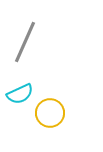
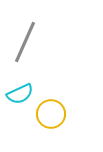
yellow circle: moved 1 px right, 1 px down
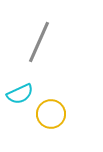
gray line: moved 14 px right
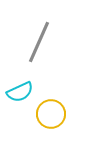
cyan semicircle: moved 2 px up
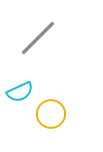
gray line: moved 1 px left, 4 px up; rotated 21 degrees clockwise
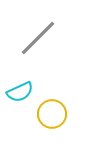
yellow circle: moved 1 px right
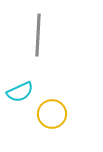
gray line: moved 3 px up; rotated 42 degrees counterclockwise
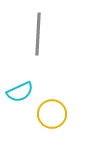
gray line: moved 1 px up
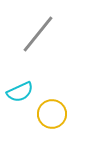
gray line: rotated 36 degrees clockwise
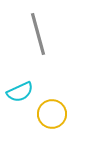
gray line: rotated 54 degrees counterclockwise
